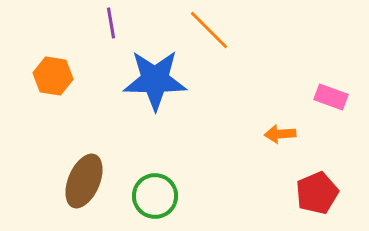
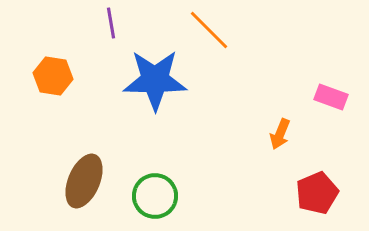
orange arrow: rotated 64 degrees counterclockwise
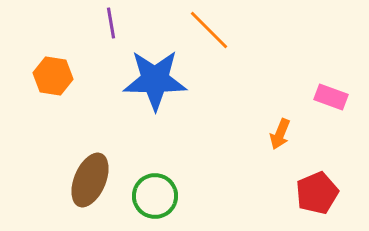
brown ellipse: moved 6 px right, 1 px up
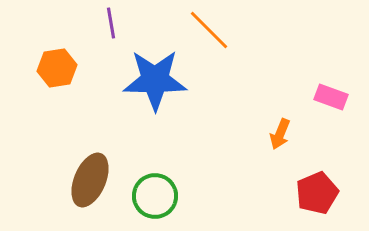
orange hexagon: moved 4 px right, 8 px up; rotated 18 degrees counterclockwise
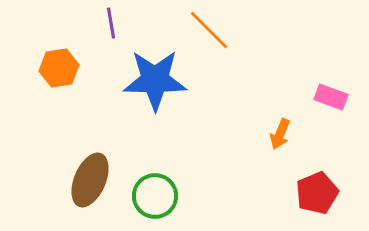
orange hexagon: moved 2 px right
